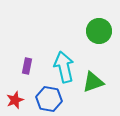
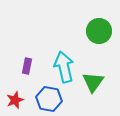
green triangle: rotated 35 degrees counterclockwise
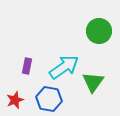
cyan arrow: rotated 68 degrees clockwise
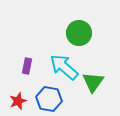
green circle: moved 20 px left, 2 px down
cyan arrow: rotated 104 degrees counterclockwise
red star: moved 3 px right, 1 px down
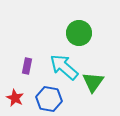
red star: moved 3 px left, 3 px up; rotated 24 degrees counterclockwise
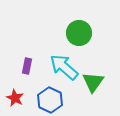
blue hexagon: moved 1 px right, 1 px down; rotated 15 degrees clockwise
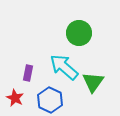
purple rectangle: moved 1 px right, 7 px down
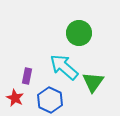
purple rectangle: moved 1 px left, 3 px down
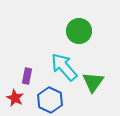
green circle: moved 2 px up
cyan arrow: rotated 8 degrees clockwise
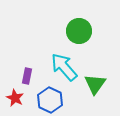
green triangle: moved 2 px right, 2 px down
